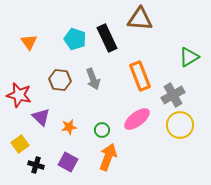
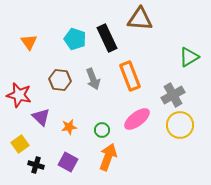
orange rectangle: moved 10 px left
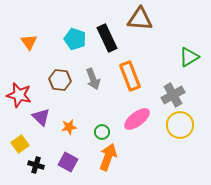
green circle: moved 2 px down
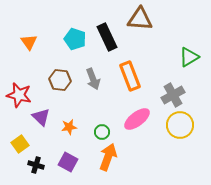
black rectangle: moved 1 px up
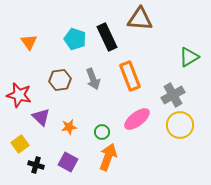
brown hexagon: rotated 15 degrees counterclockwise
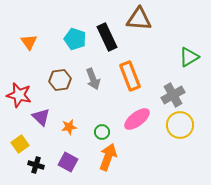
brown triangle: moved 1 px left
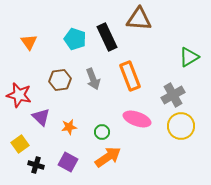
pink ellipse: rotated 56 degrees clockwise
yellow circle: moved 1 px right, 1 px down
orange arrow: rotated 36 degrees clockwise
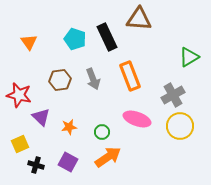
yellow circle: moved 1 px left
yellow square: rotated 12 degrees clockwise
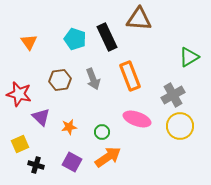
red star: moved 1 px up
purple square: moved 4 px right
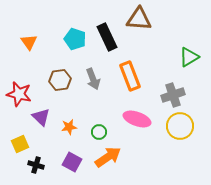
gray cross: rotated 10 degrees clockwise
green circle: moved 3 px left
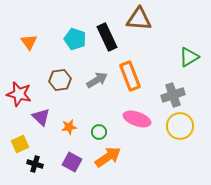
gray arrow: moved 4 px right, 1 px down; rotated 100 degrees counterclockwise
black cross: moved 1 px left, 1 px up
